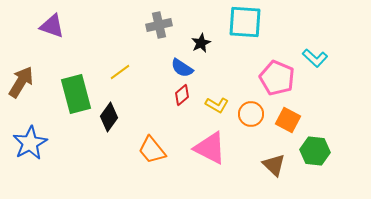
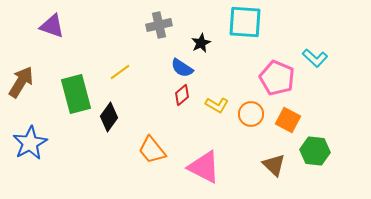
pink triangle: moved 6 px left, 19 px down
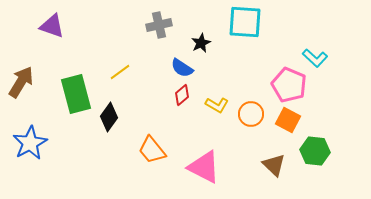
pink pentagon: moved 12 px right, 7 px down
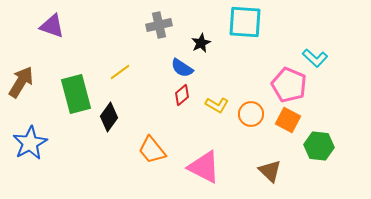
green hexagon: moved 4 px right, 5 px up
brown triangle: moved 4 px left, 6 px down
